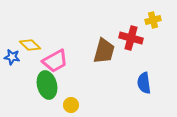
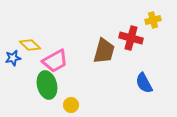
blue star: moved 1 px right, 1 px down; rotated 21 degrees counterclockwise
blue semicircle: rotated 20 degrees counterclockwise
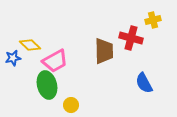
brown trapezoid: rotated 16 degrees counterclockwise
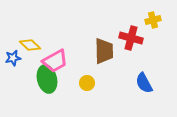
green ellipse: moved 6 px up
yellow circle: moved 16 px right, 22 px up
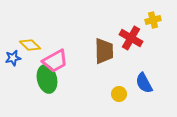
red cross: rotated 15 degrees clockwise
yellow circle: moved 32 px right, 11 px down
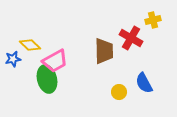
blue star: moved 1 px down
yellow circle: moved 2 px up
